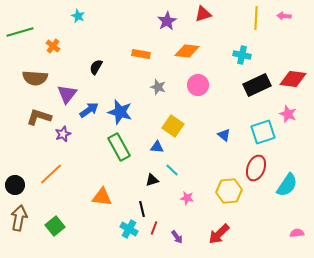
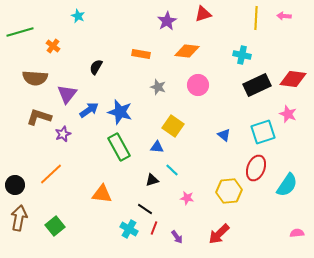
orange triangle at (102, 197): moved 3 px up
black line at (142, 209): moved 3 px right; rotated 42 degrees counterclockwise
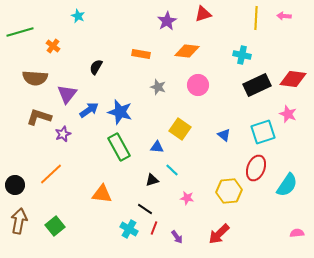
yellow square at (173, 126): moved 7 px right, 3 px down
brown arrow at (19, 218): moved 3 px down
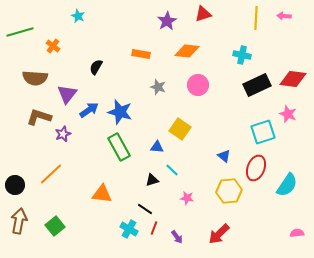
blue triangle at (224, 135): moved 21 px down
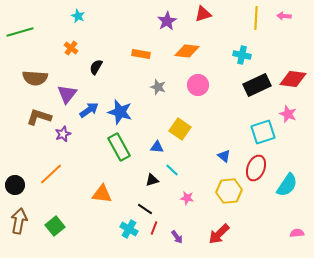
orange cross at (53, 46): moved 18 px right, 2 px down
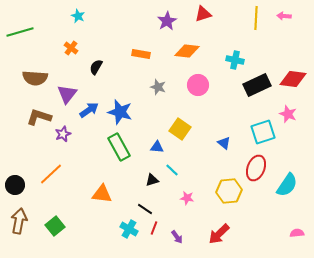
cyan cross at (242, 55): moved 7 px left, 5 px down
blue triangle at (224, 156): moved 13 px up
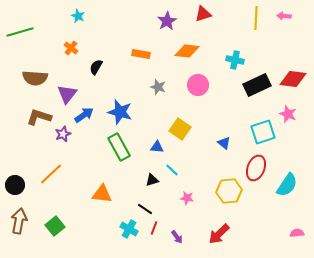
blue arrow at (89, 110): moved 5 px left, 5 px down
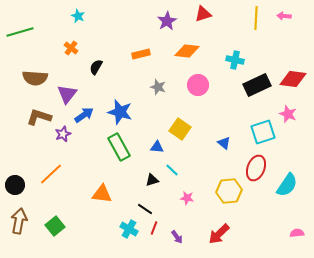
orange rectangle at (141, 54): rotated 24 degrees counterclockwise
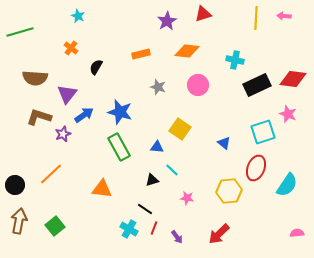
orange triangle at (102, 194): moved 5 px up
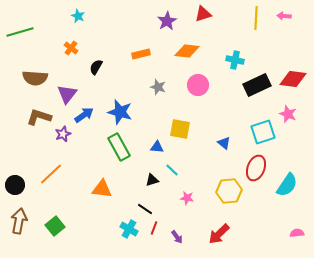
yellow square at (180, 129): rotated 25 degrees counterclockwise
